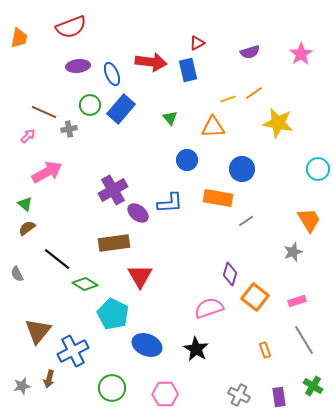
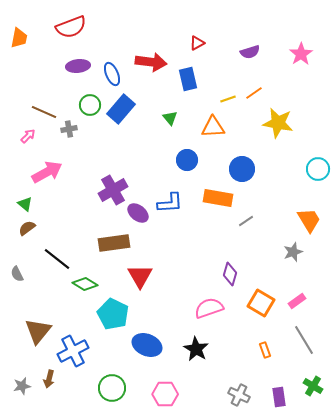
blue rectangle at (188, 70): moved 9 px down
orange square at (255, 297): moved 6 px right, 6 px down; rotated 8 degrees counterclockwise
pink rectangle at (297, 301): rotated 18 degrees counterclockwise
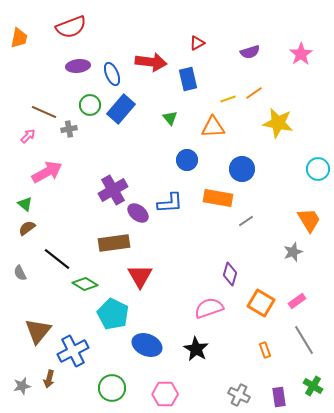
gray semicircle at (17, 274): moved 3 px right, 1 px up
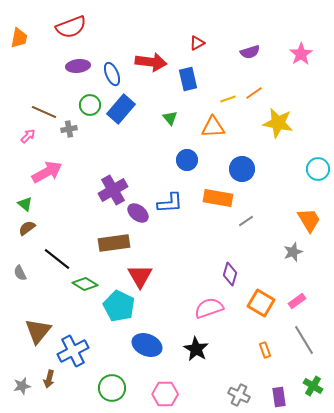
cyan pentagon at (113, 314): moved 6 px right, 8 px up
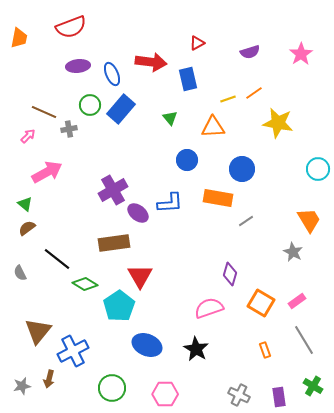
gray star at (293, 252): rotated 24 degrees counterclockwise
cyan pentagon at (119, 306): rotated 12 degrees clockwise
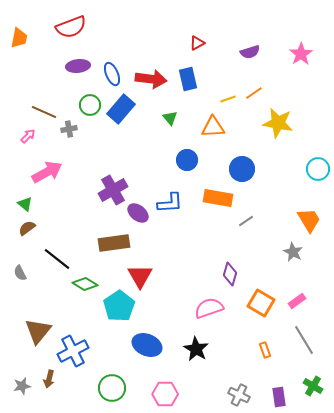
red arrow at (151, 62): moved 17 px down
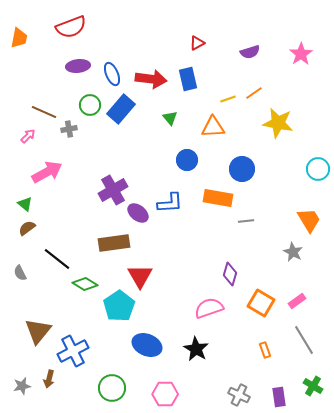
gray line at (246, 221): rotated 28 degrees clockwise
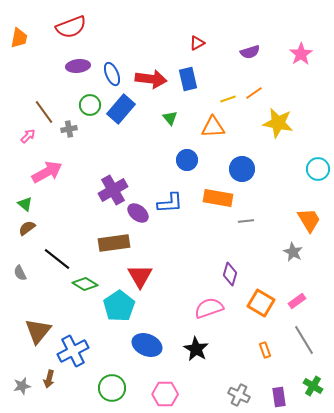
brown line at (44, 112): rotated 30 degrees clockwise
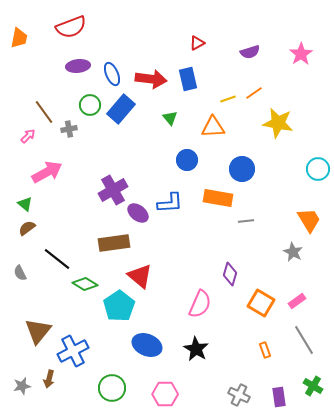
red triangle at (140, 276): rotated 20 degrees counterclockwise
pink semicircle at (209, 308): moved 9 px left, 4 px up; rotated 132 degrees clockwise
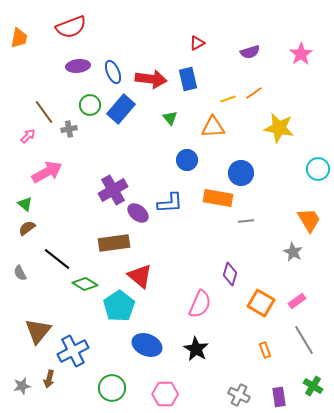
blue ellipse at (112, 74): moved 1 px right, 2 px up
yellow star at (278, 123): moved 1 px right, 5 px down
blue circle at (242, 169): moved 1 px left, 4 px down
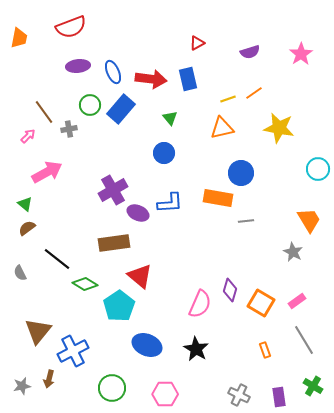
orange triangle at (213, 127): moved 9 px right, 1 px down; rotated 10 degrees counterclockwise
blue circle at (187, 160): moved 23 px left, 7 px up
purple ellipse at (138, 213): rotated 15 degrees counterclockwise
purple diamond at (230, 274): moved 16 px down
